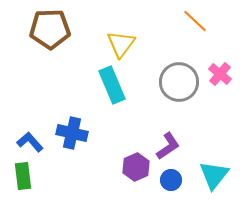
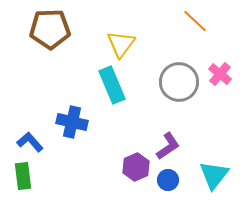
blue cross: moved 11 px up
blue circle: moved 3 px left
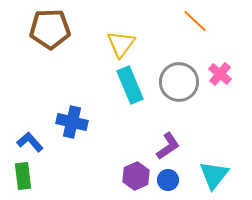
cyan rectangle: moved 18 px right
purple hexagon: moved 9 px down
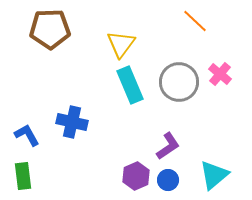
blue L-shape: moved 3 px left, 7 px up; rotated 12 degrees clockwise
cyan triangle: rotated 12 degrees clockwise
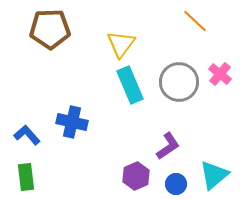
blue L-shape: rotated 12 degrees counterclockwise
green rectangle: moved 3 px right, 1 px down
blue circle: moved 8 px right, 4 px down
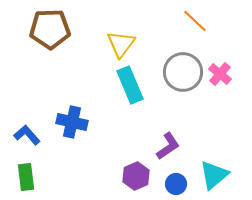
gray circle: moved 4 px right, 10 px up
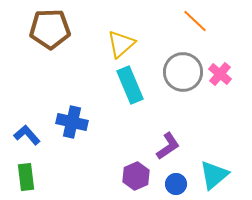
yellow triangle: rotated 12 degrees clockwise
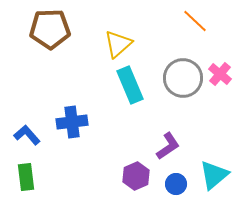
yellow triangle: moved 3 px left
gray circle: moved 6 px down
blue cross: rotated 20 degrees counterclockwise
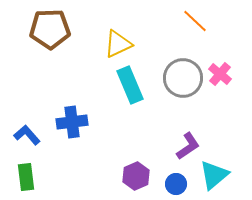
yellow triangle: rotated 16 degrees clockwise
purple L-shape: moved 20 px right
